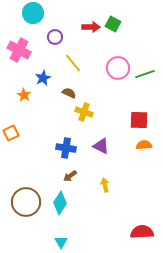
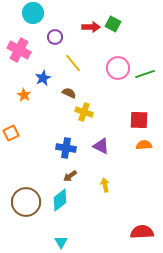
cyan diamond: moved 3 px up; rotated 20 degrees clockwise
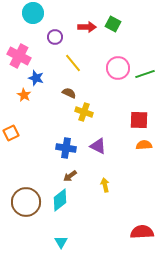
red arrow: moved 4 px left
pink cross: moved 6 px down
blue star: moved 7 px left; rotated 28 degrees counterclockwise
purple triangle: moved 3 px left
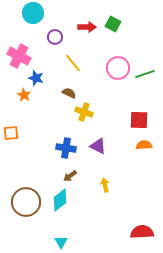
orange square: rotated 21 degrees clockwise
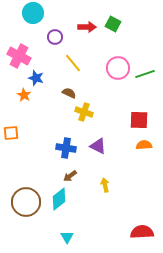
cyan diamond: moved 1 px left, 1 px up
cyan triangle: moved 6 px right, 5 px up
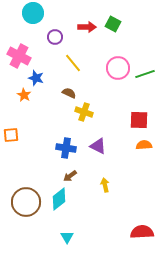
orange square: moved 2 px down
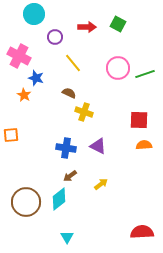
cyan circle: moved 1 px right, 1 px down
green square: moved 5 px right
yellow arrow: moved 4 px left, 1 px up; rotated 64 degrees clockwise
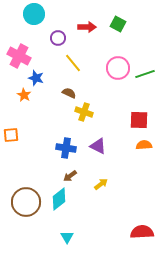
purple circle: moved 3 px right, 1 px down
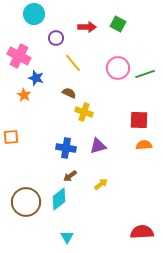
purple circle: moved 2 px left
orange square: moved 2 px down
purple triangle: rotated 42 degrees counterclockwise
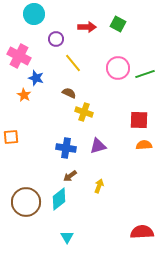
purple circle: moved 1 px down
yellow arrow: moved 2 px left, 2 px down; rotated 32 degrees counterclockwise
